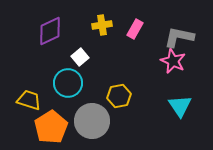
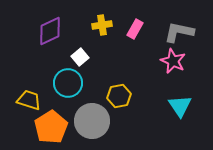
gray L-shape: moved 5 px up
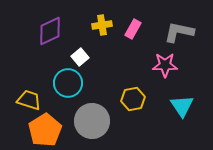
pink rectangle: moved 2 px left
pink star: moved 8 px left, 4 px down; rotated 25 degrees counterclockwise
yellow hexagon: moved 14 px right, 3 px down
cyan triangle: moved 2 px right
orange pentagon: moved 6 px left, 3 px down
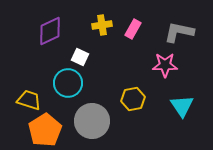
white square: rotated 24 degrees counterclockwise
